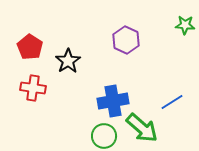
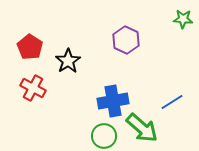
green star: moved 2 px left, 6 px up
red cross: rotated 20 degrees clockwise
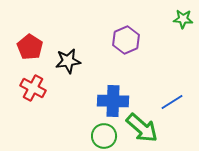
purple hexagon: rotated 12 degrees clockwise
black star: rotated 25 degrees clockwise
blue cross: rotated 12 degrees clockwise
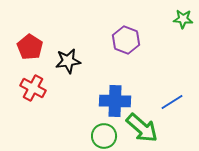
purple hexagon: rotated 16 degrees counterclockwise
blue cross: moved 2 px right
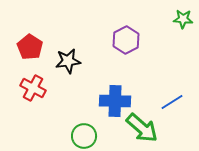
purple hexagon: rotated 12 degrees clockwise
green circle: moved 20 px left
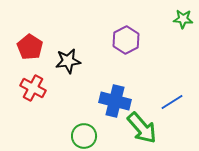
blue cross: rotated 12 degrees clockwise
green arrow: rotated 8 degrees clockwise
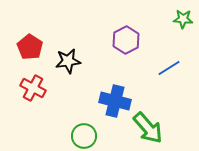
blue line: moved 3 px left, 34 px up
green arrow: moved 6 px right
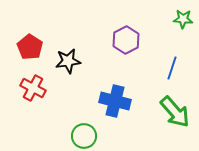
blue line: moved 3 px right; rotated 40 degrees counterclockwise
green arrow: moved 27 px right, 16 px up
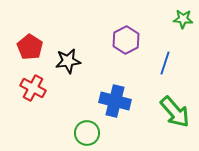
blue line: moved 7 px left, 5 px up
green circle: moved 3 px right, 3 px up
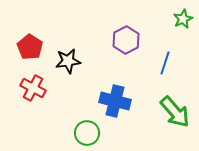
green star: rotated 30 degrees counterclockwise
